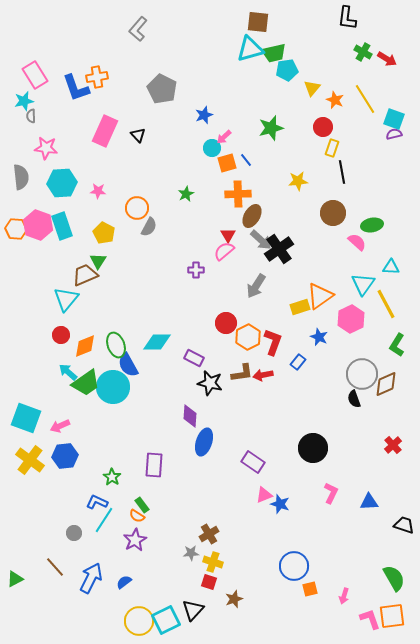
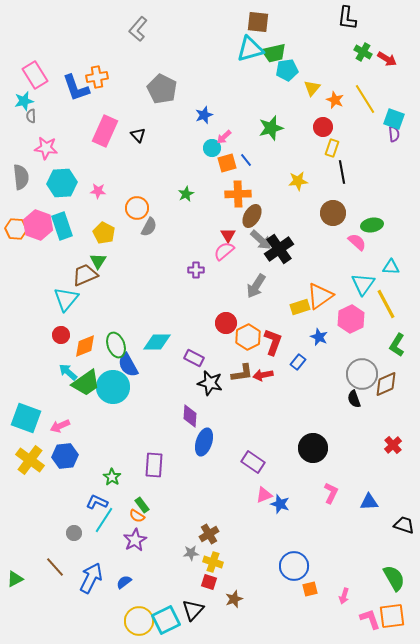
purple semicircle at (394, 134): rotated 98 degrees clockwise
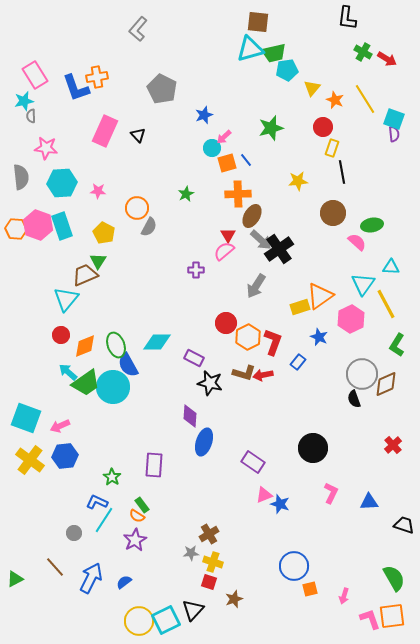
brown L-shape at (242, 373): moved 2 px right; rotated 25 degrees clockwise
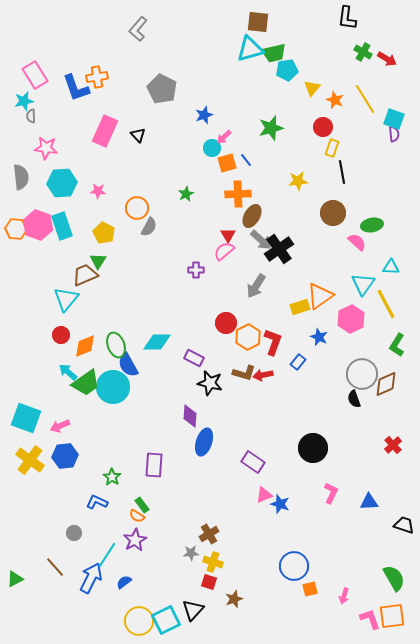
cyan line at (104, 520): moved 3 px right, 35 px down
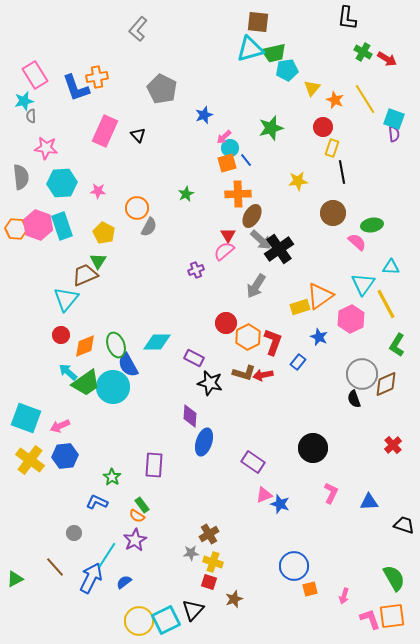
cyan circle at (212, 148): moved 18 px right
purple cross at (196, 270): rotated 21 degrees counterclockwise
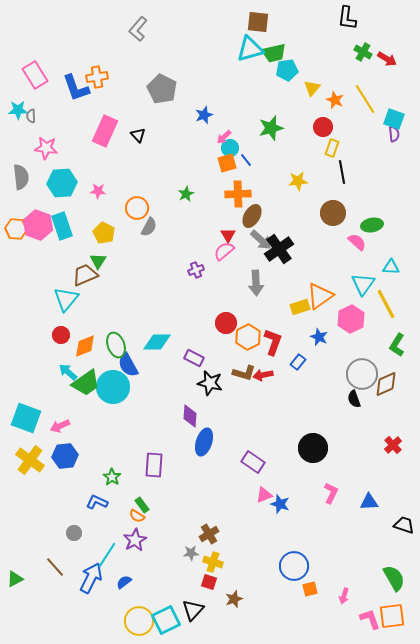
cyan star at (24, 101): moved 6 px left, 9 px down; rotated 12 degrees clockwise
gray arrow at (256, 286): moved 3 px up; rotated 35 degrees counterclockwise
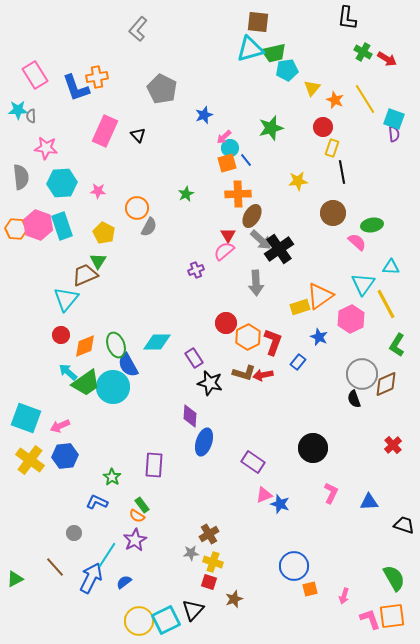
purple rectangle at (194, 358): rotated 30 degrees clockwise
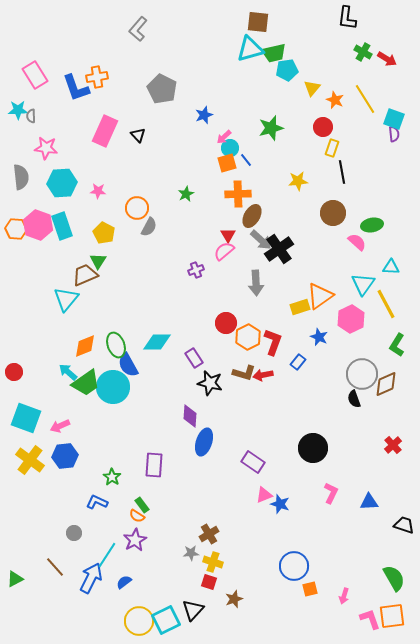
red circle at (61, 335): moved 47 px left, 37 px down
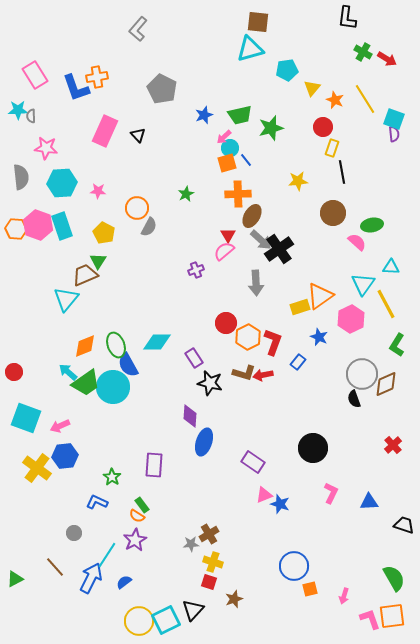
green trapezoid at (274, 53): moved 34 px left, 62 px down
yellow cross at (30, 460): moved 7 px right, 8 px down
gray star at (191, 553): moved 9 px up
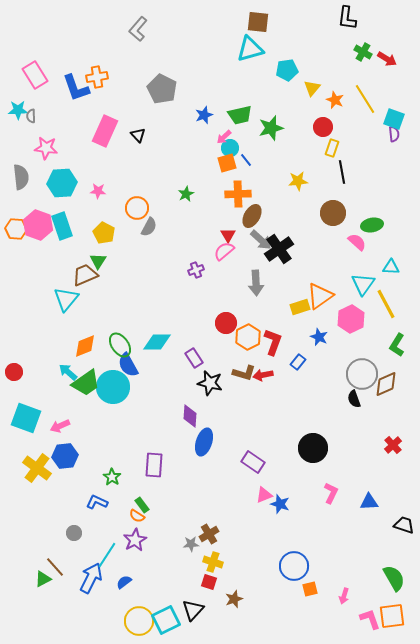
green ellipse at (116, 345): moved 4 px right; rotated 15 degrees counterclockwise
green triangle at (15, 579): moved 28 px right
